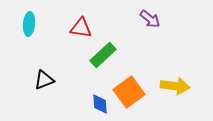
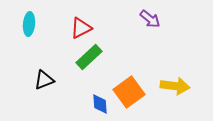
red triangle: rotated 35 degrees counterclockwise
green rectangle: moved 14 px left, 2 px down
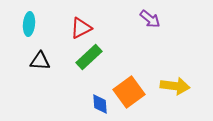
black triangle: moved 4 px left, 19 px up; rotated 25 degrees clockwise
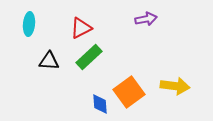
purple arrow: moved 4 px left; rotated 50 degrees counterclockwise
black triangle: moved 9 px right
